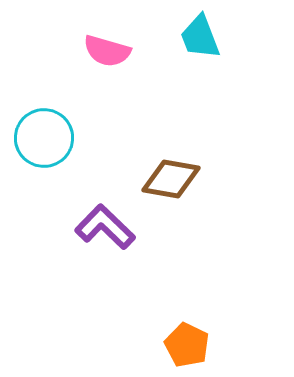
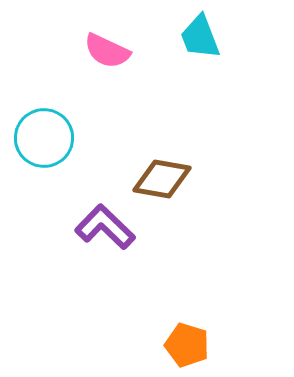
pink semicircle: rotated 9 degrees clockwise
brown diamond: moved 9 px left
orange pentagon: rotated 9 degrees counterclockwise
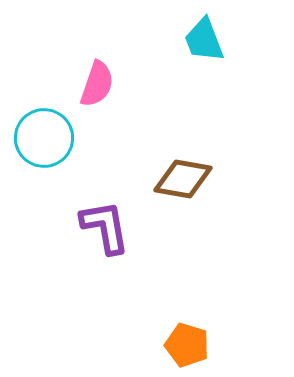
cyan trapezoid: moved 4 px right, 3 px down
pink semicircle: moved 10 px left, 33 px down; rotated 96 degrees counterclockwise
brown diamond: moved 21 px right
purple L-shape: rotated 36 degrees clockwise
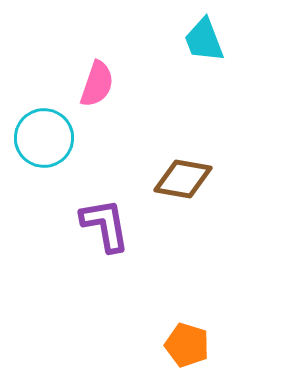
purple L-shape: moved 2 px up
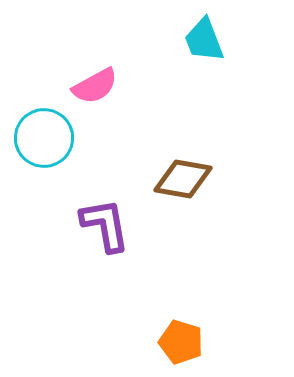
pink semicircle: moved 2 px left, 2 px down; rotated 42 degrees clockwise
orange pentagon: moved 6 px left, 3 px up
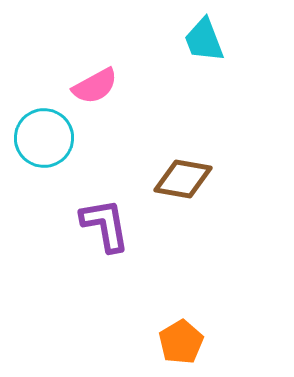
orange pentagon: rotated 24 degrees clockwise
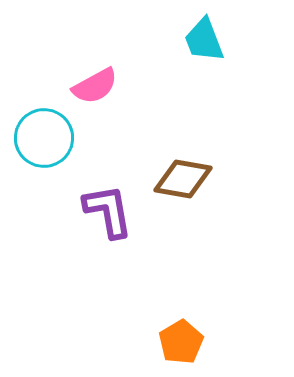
purple L-shape: moved 3 px right, 14 px up
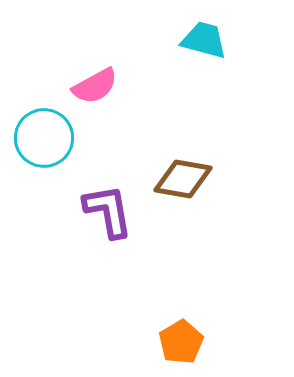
cyan trapezoid: rotated 126 degrees clockwise
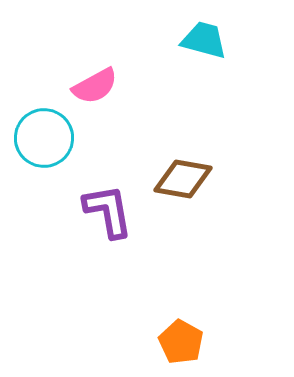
orange pentagon: rotated 12 degrees counterclockwise
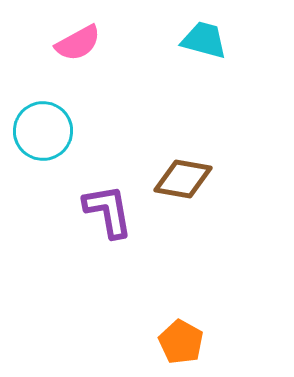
pink semicircle: moved 17 px left, 43 px up
cyan circle: moved 1 px left, 7 px up
